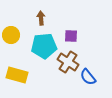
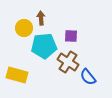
yellow circle: moved 13 px right, 7 px up
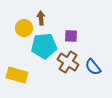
blue semicircle: moved 5 px right, 10 px up
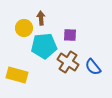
purple square: moved 1 px left, 1 px up
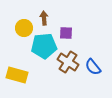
brown arrow: moved 3 px right
purple square: moved 4 px left, 2 px up
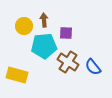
brown arrow: moved 2 px down
yellow circle: moved 2 px up
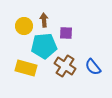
brown cross: moved 3 px left, 4 px down
yellow rectangle: moved 9 px right, 7 px up
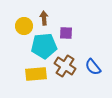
brown arrow: moved 2 px up
yellow rectangle: moved 10 px right, 6 px down; rotated 20 degrees counterclockwise
